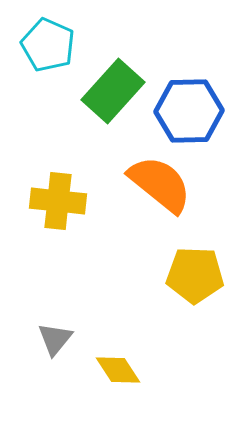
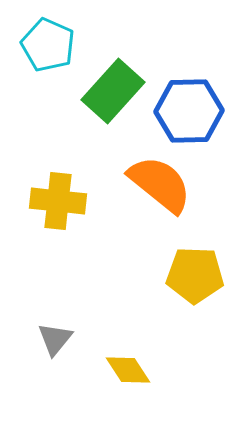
yellow diamond: moved 10 px right
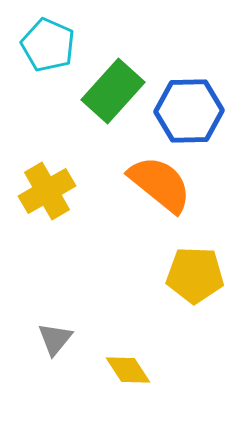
yellow cross: moved 11 px left, 10 px up; rotated 36 degrees counterclockwise
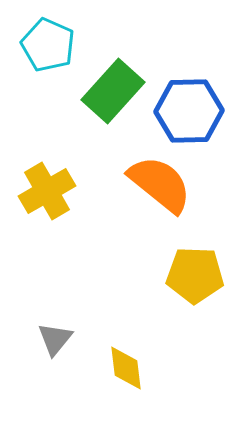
yellow diamond: moved 2 px left, 2 px up; rotated 27 degrees clockwise
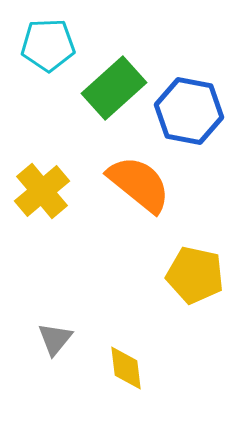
cyan pentagon: rotated 26 degrees counterclockwise
green rectangle: moved 1 px right, 3 px up; rotated 6 degrees clockwise
blue hexagon: rotated 12 degrees clockwise
orange semicircle: moved 21 px left
yellow cross: moved 5 px left; rotated 10 degrees counterclockwise
yellow pentagon: rotated 10 degrees clockwise
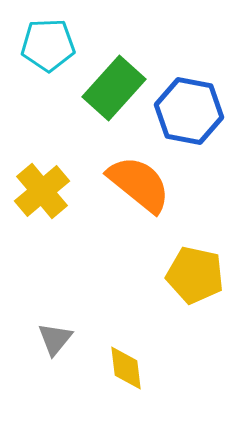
green rectangle: rotated 6 degrees counterclockwise
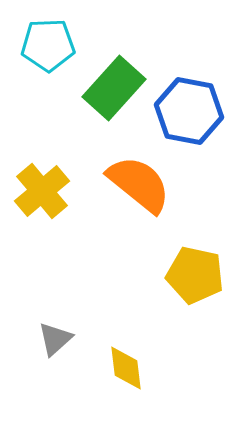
gray triangle: rotated 9 degrees clockwise
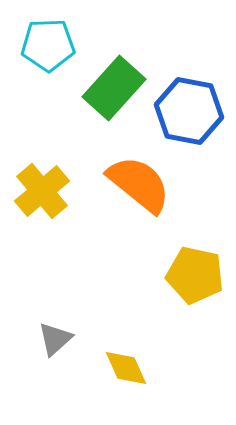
yellow diamond: rotated 18 degrees counterclockwise
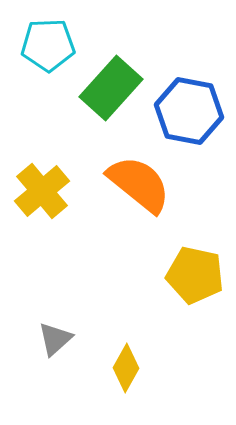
green rectangle: moved 3 px left
yellow diamond: rotated 54 degrees clockwise
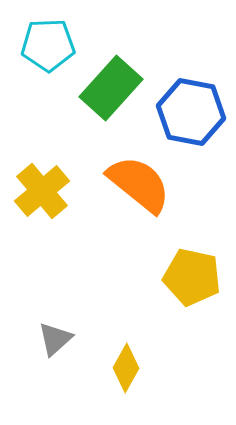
blue hexagon: moved 2 px right, 1 px down
yellow pentagon: moved 3 px left, 2 px down
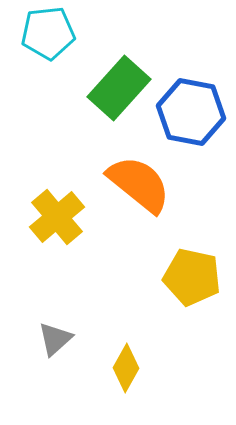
cyan pentagon: moved 12 px up; rotated 4 degrees counterclockwise
green rectangle: moved 8 px right
yellow cross: moved 15 px right, 26 px down
